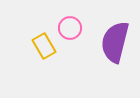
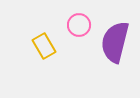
pink circle: moved 9 px right, 3 px up
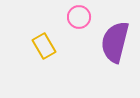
pink circle: moved 8 px up
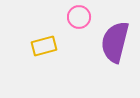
yellow rectangle: rotated 75 degrees counterclockwise
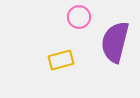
yellow rectangle: moved 17 px right, 14 px down
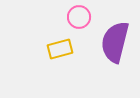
yellow rectangle: moved 1 px left, 11 px up
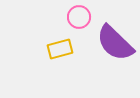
purple semicircle: moved 1 px down; rotated 60 degrees counterclockwise
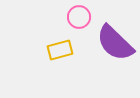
yellow rectangle: moved 1 px down
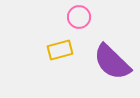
purple semicircle: moved 3 px left, 19 px down
